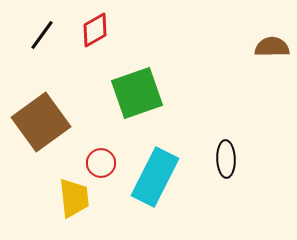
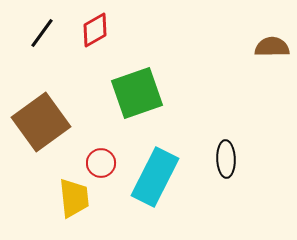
black line: moved 2 px up
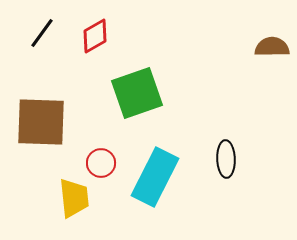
red diamond: moved 6 px down
brown square: rotated 38 degrees clockwise
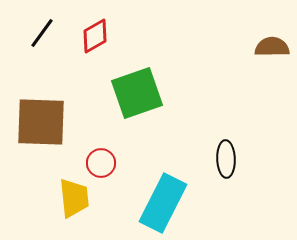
cyan rectangle: moved 8 px right, 26 px down
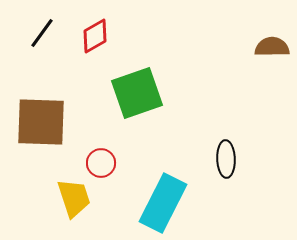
yellow trapezoid: rotated 12 degrees counterclockwise
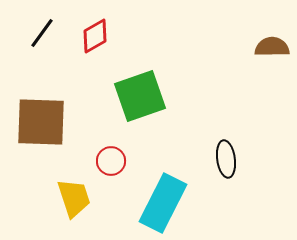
green square: moved 3 px right, 3 px down
black ellipse: rotated 6 degrees counterclockwise
red circle: moved 10 px right, 2 px up
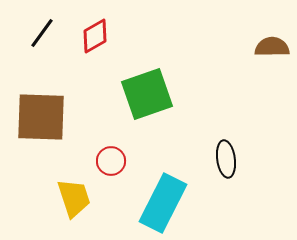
green square: moved 7 px right, 2 px up
brown square: moved 5 px up
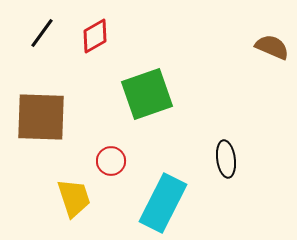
brown semicircle: rotated 24 degrees clockwise
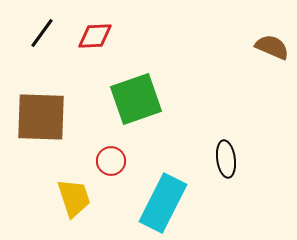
red diamond: rotated 27 degrees clockwise
green square: moved 11 px left, 5 px down
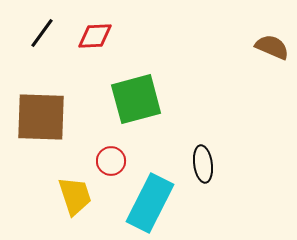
green square: rotated 4 degrees clockwise
black ellipse: moved 23 px left, 5 px down
yellow trapezoid: moved 1 px right, 2 px up
cyan rectangle: moved 13 px left
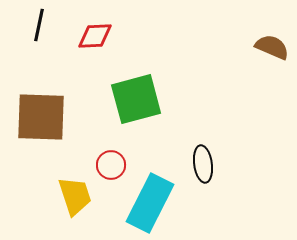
black line: moved 3 px left, 8 px up; rotated 24 degrees counterclockwise
red circle: moved 4 px down
